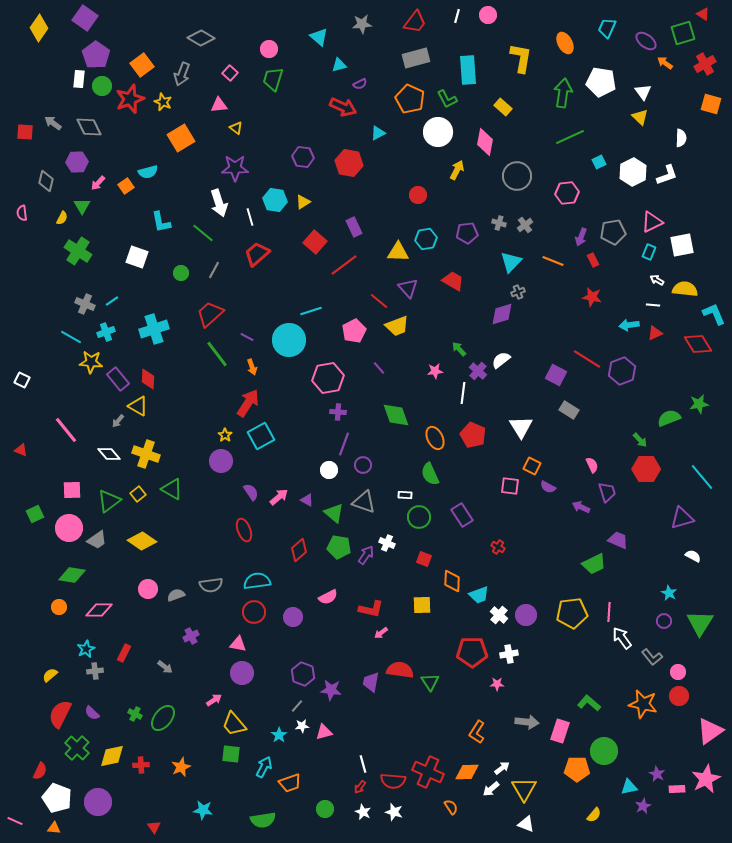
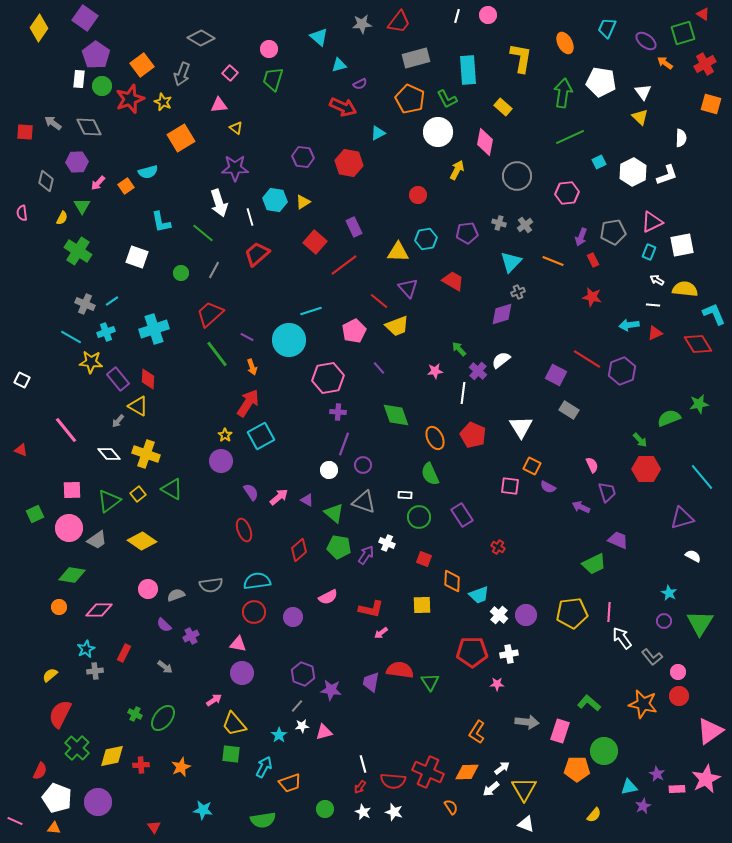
red trapezoid at (415, 22): moved 16 px left
purple semicircle at (92, 713): moved 72 px right, 88 px up
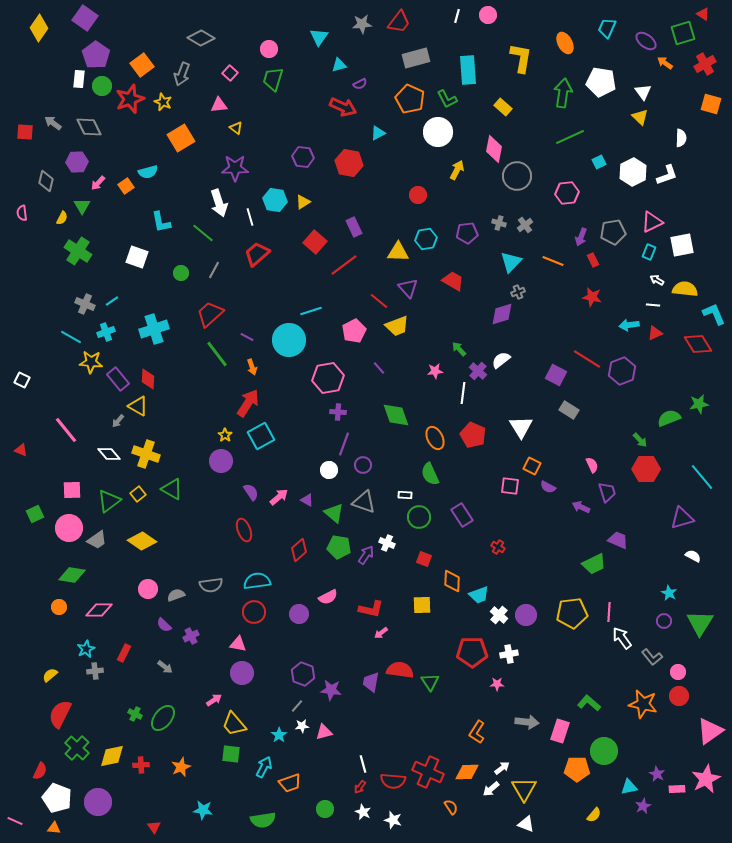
cyan triangle at (319, 37): rotated 24 degrees clockwise
pink diamond at (485, 142): moved 9 px right, 7 px down
purple circle at (293, 617): moved 6 px right, 3 px up
white star at (394, 812): moved 1 px left, 8 px down
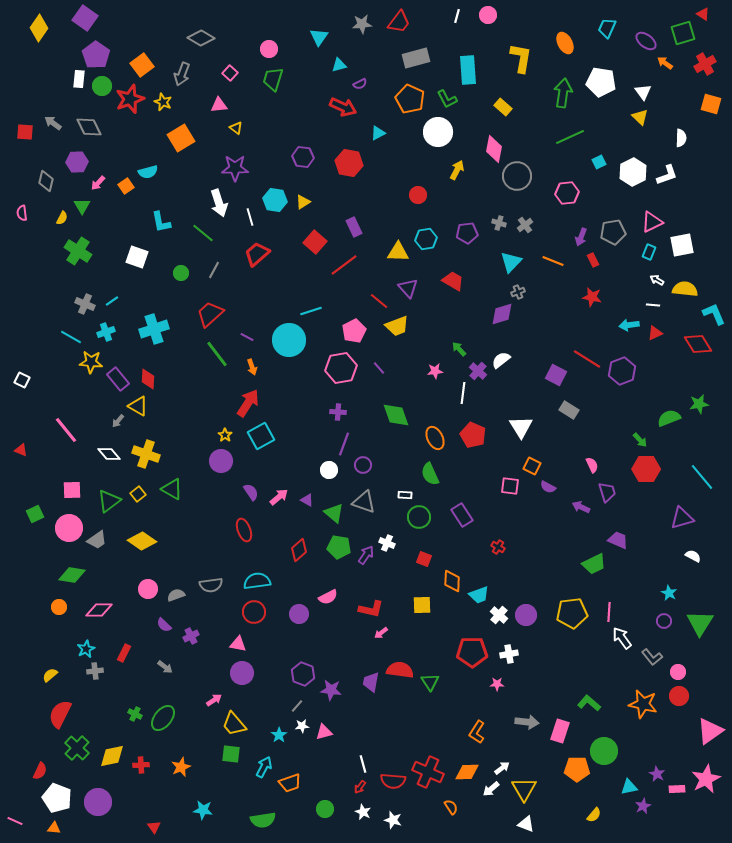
pink hexagon at (328, 378): moved 13 px right, 10 px up
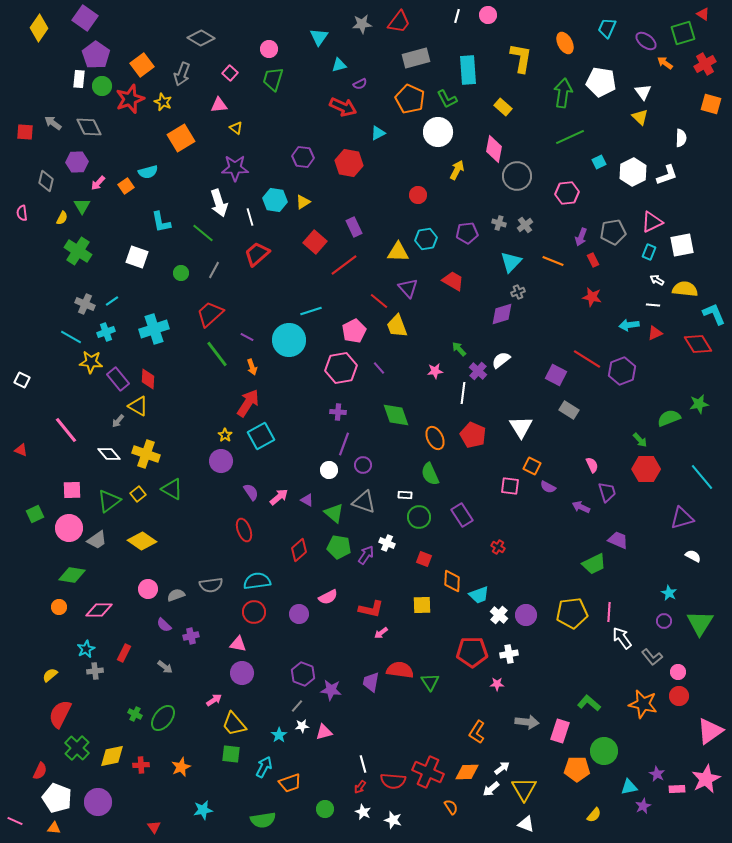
yellow trapezoid at (397, 326): rotated 90 degrees clockwise
purple cross at (191, 636): rotated 14 degrees clockwise
cyan star at (203, 810): rotated 18 degrees counterclockwise
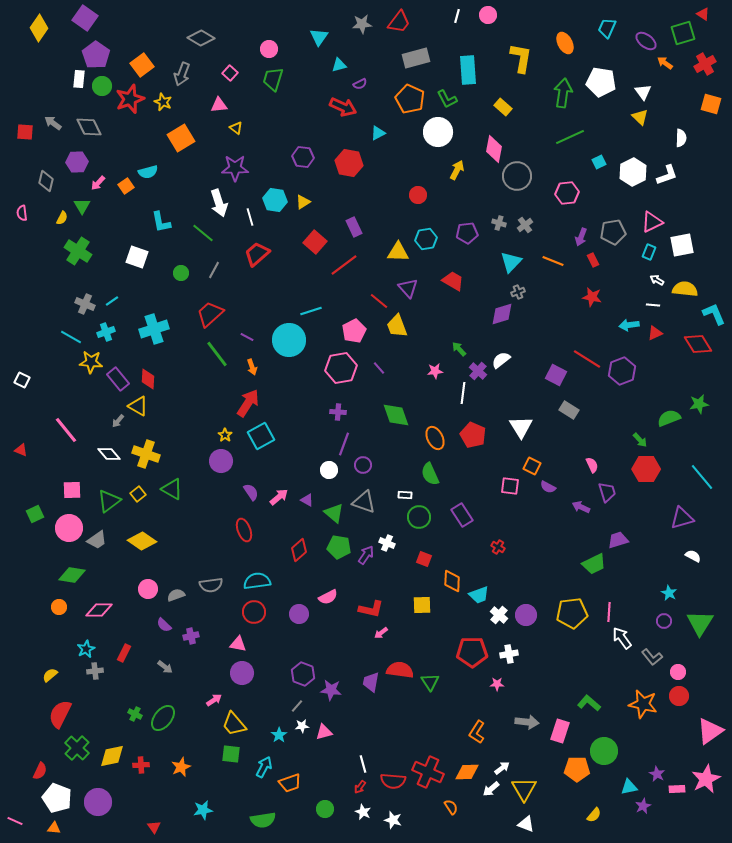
purple trapezoid at (618, 540): rotated 40 degrees counterclockwise
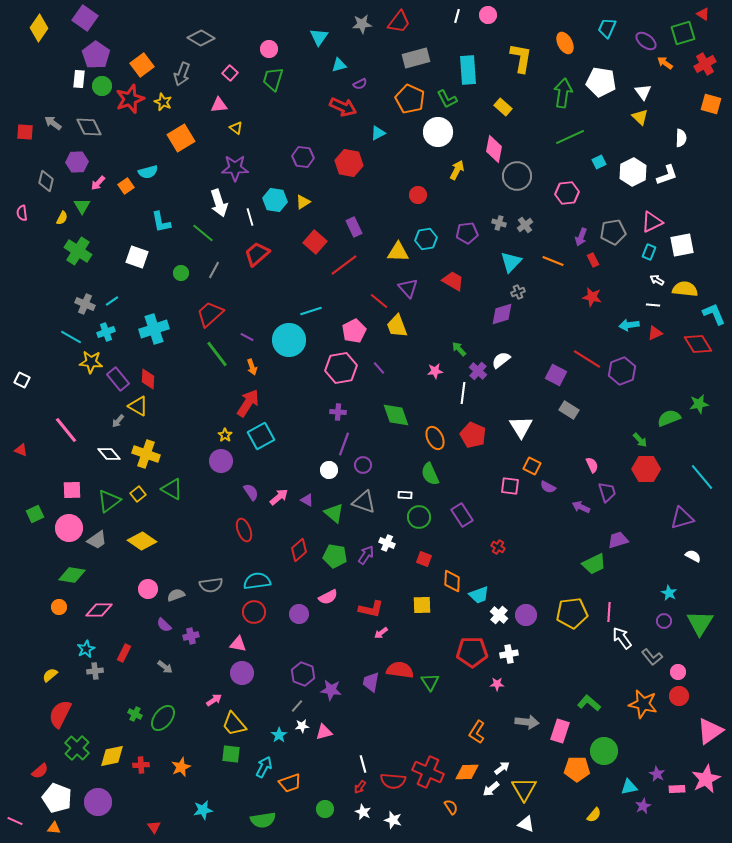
green pentagon at (339, 547): moved 4 px left, 9 px down
red semicircle at (40, 771): rotated 24 degrees clockwise
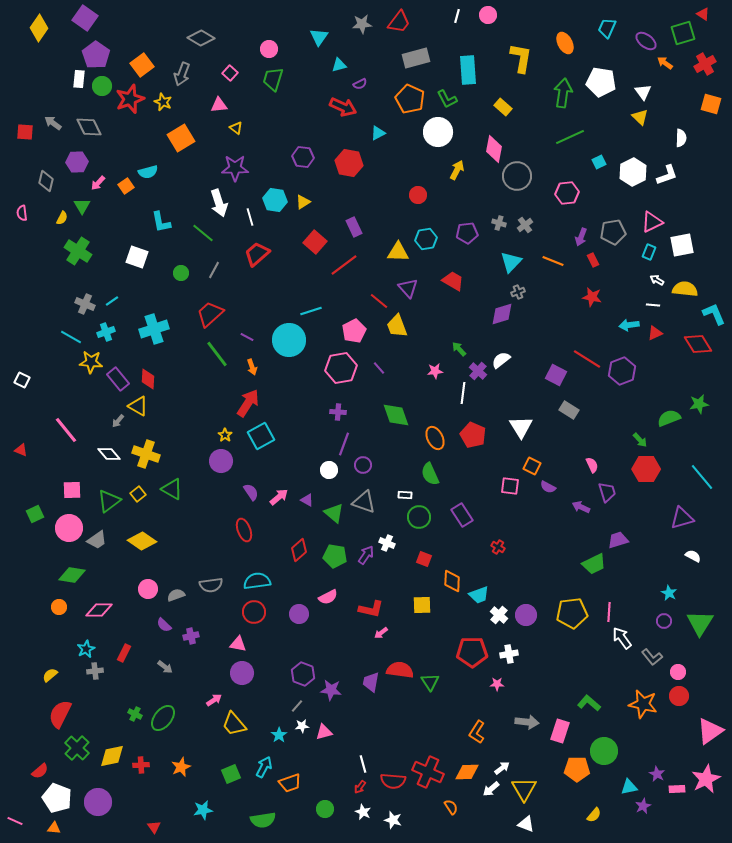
green square at (231, 754): moved 20 px down; rotated 30 degrees counterclockwise
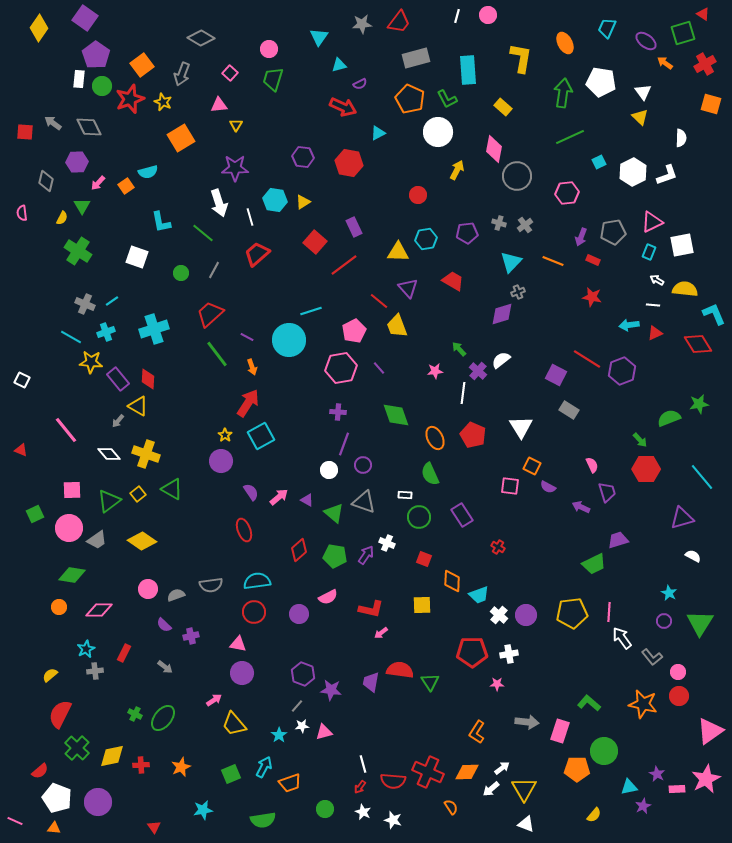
yellow triangle at (236, 128): moved 3 px up; rotated 24 degrees clockwise
red rectangle at (593, 260): rotated 40 degrees counterclockwise
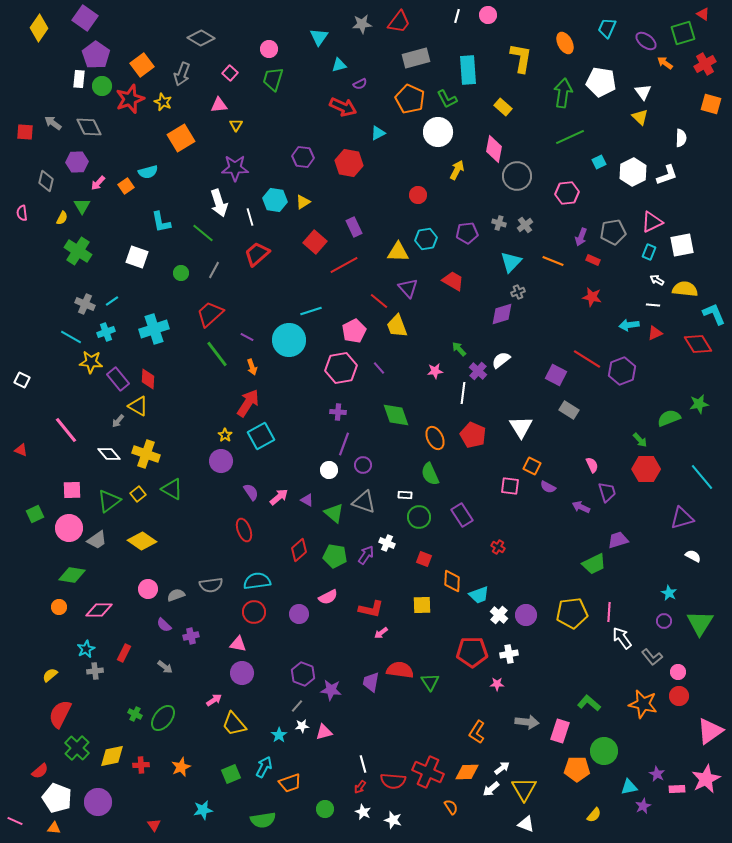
red line at (344, 265): rotated 8 degrees clockwise
red triangle at (154, 827): moved 2 px up
